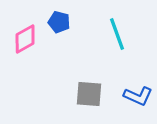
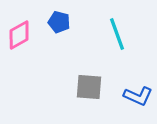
pink diamond: moved 6 px left, 4 px up
gray square: moved 7 px up
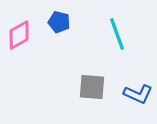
gray square: moved 3 px right
blue L-shape: moved 2 px up
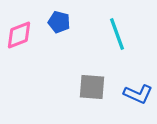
pink diamond: rotated 8 degrees clockwise
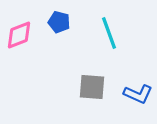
cyan line: moved 8 px left, 1 px up
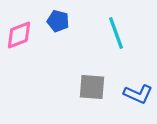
blue pentagon: moved 1 px left, 1 px up
cyan line: moved 7 px right
